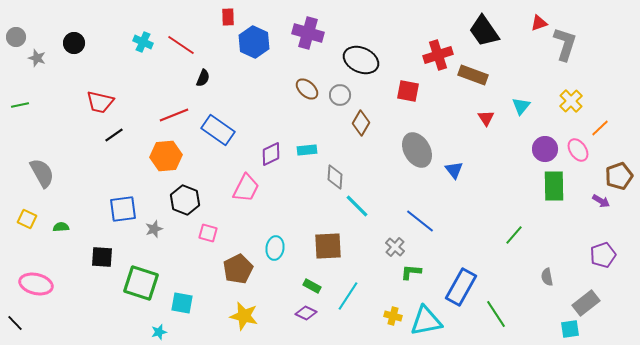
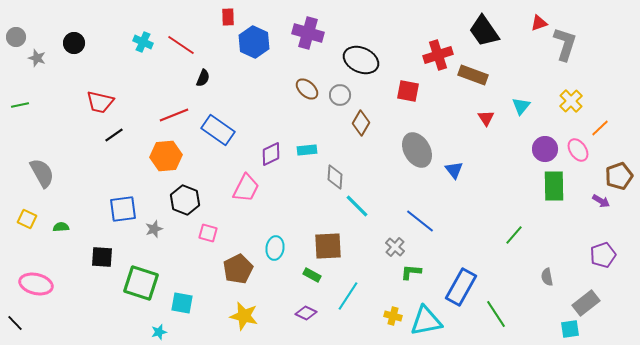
green rectangle at (312, 286): moved 11 px up
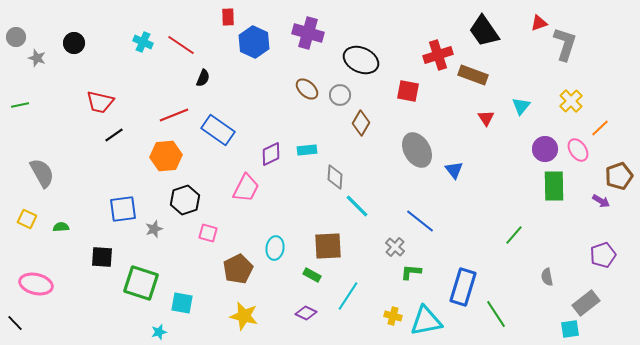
black hexagon at (185, 200): rotated 20 degrees clockwise
blue rectangle at (461, 287): moved 2 px right; rotated 12 degrees counterclockwise
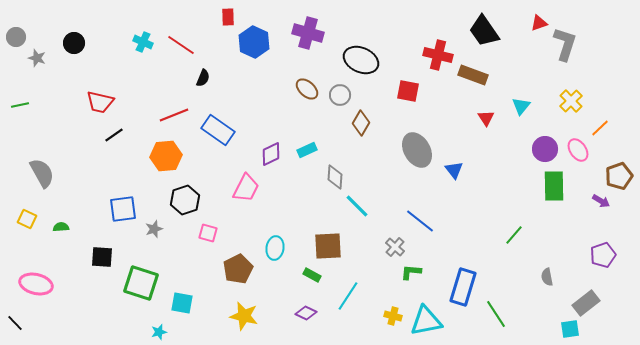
red cross at (438, 55): rotated 32 degrees clockwise
cyan rectangle at (307, 150): rotated 18 degrees counterclockwise
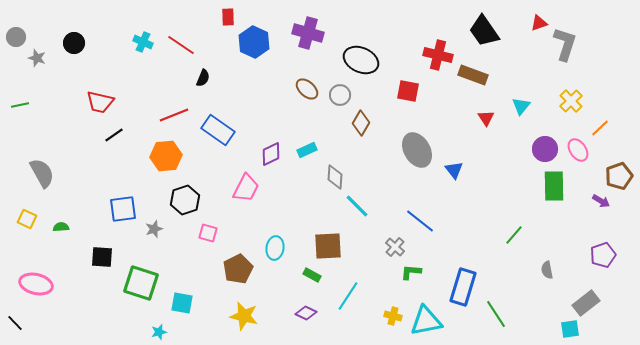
gray semicircle at (547, 277): moved 7 px up
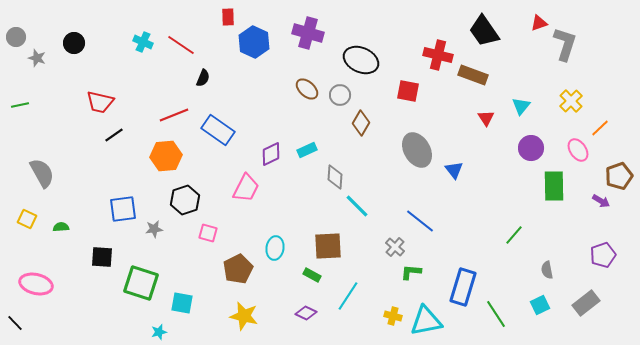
purple circle at (545, 149): moved 14 px left, 1 px up
gray star at (154, 229): rotated 12 degrees clockwise
cyan square at (570, 329): moved 30 px left, 24 px up; rotated 18 degrees counterclockwise
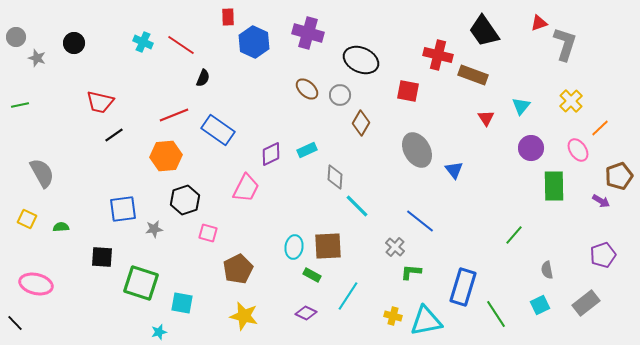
cyan ellipse at (275, 248): moved 19 px right, 1 px up
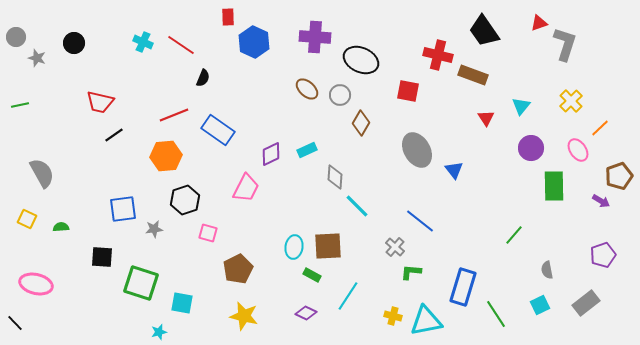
purple cross at (308, 33): moved 7 px right, 4 px down; rotated 12 degrees counterclockwise
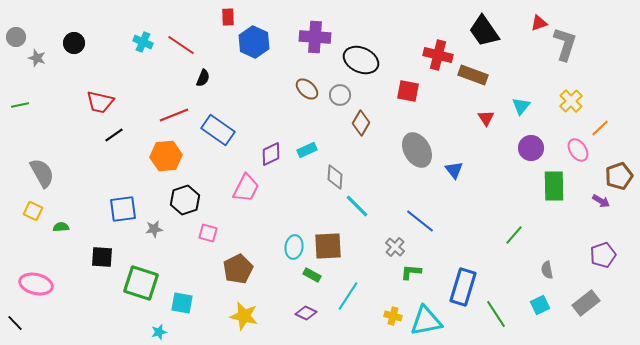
yellow square at (27, 219): moved 6 px right, 8 px up
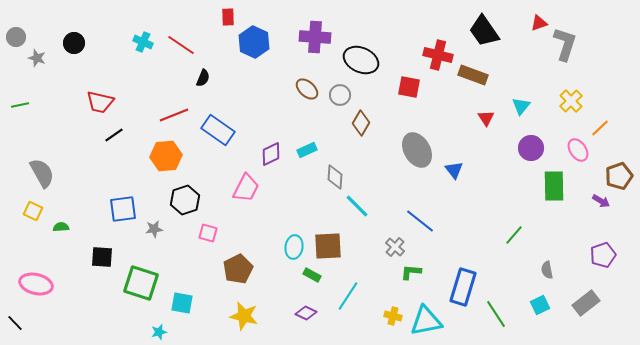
red square at (408, 91): moved 1 px right, 4 px up
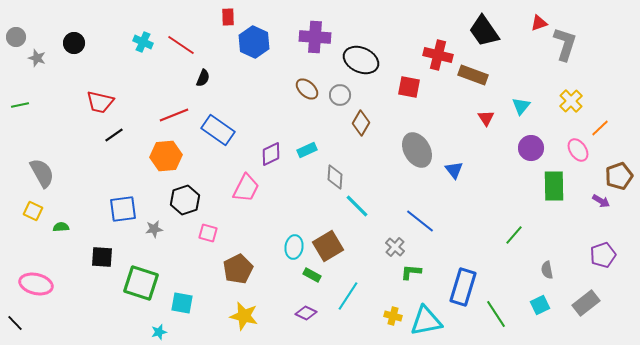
brown square at (328, 246): rotated 28 degrees counterclockwise
